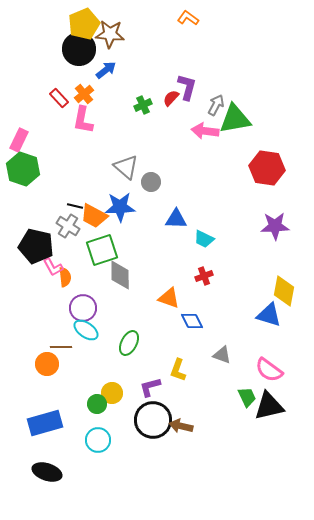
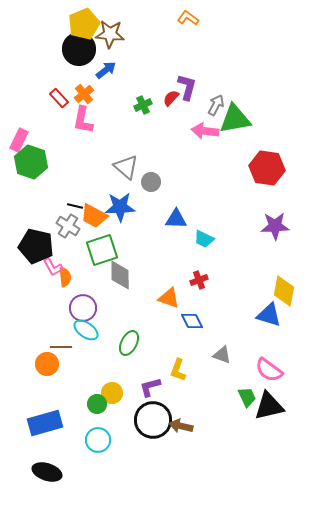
green hexagon at (23, 169): moved 8 px right, 7 px up
red cross at (204, 276): moved 5 px left, 4 px down
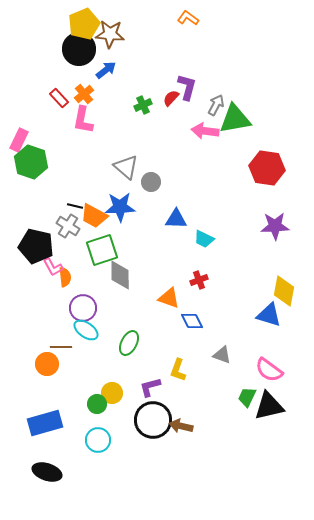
green trapezoid at (247, 397): rotated 130 degrees counterclockwise
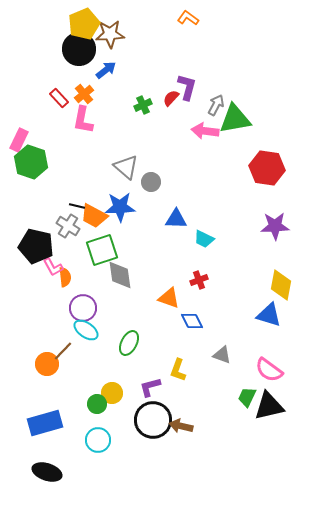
brown star at (110, 34): rotated 8 degrees counterclockwise
black line at (75, 206): moved 2 px right
gray diamond at (120, 275): rotated 8 degrees counterclockwise
yellow diamond at (284, 291): moved 3 px left, 6 px up
brown line at (61, 347): moved 2 px right, 4 px down; rotated 45 degrees counterclockwise
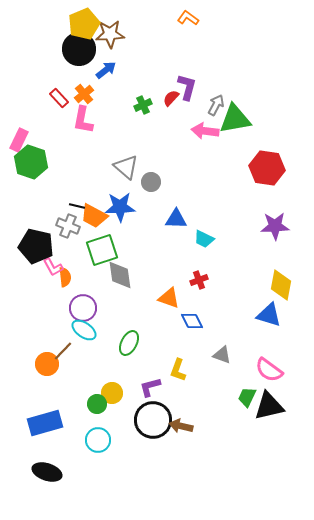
gray cross at (68, 226): rotated 10 degrees counterclockwise
cyan ellipse at (86, 330): moved 2 px left
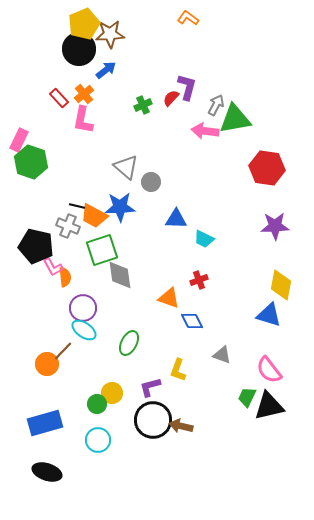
pink semicircle at (269, 370): rotated 16 degrees clockwise
